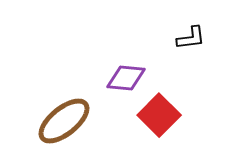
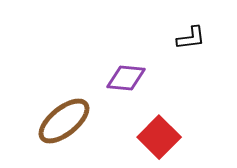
red square: moved 22 px down
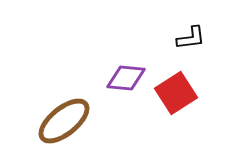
red square: moved 17 px right, 44 px up; rotated 12 degrees clockwise
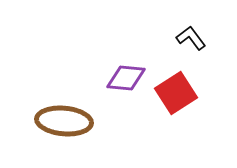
black L-shape: rotated 120 degrees counterclockwise
brown ellipse: rotated 44 degrees clockwise
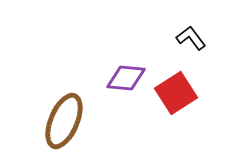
brown ellipse: rotated 72 degrees counterclockwise
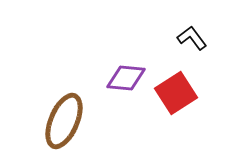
black L-shape: moved 1 px right
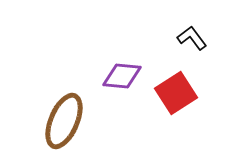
purple diamond: moved 4 px left, 2 px up
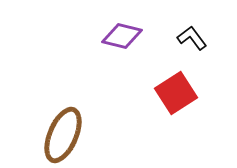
purple diamond: moved 40 px up; rotated 9 degrees clockwise
brown ellipse: moved 1 px left, 14 px down
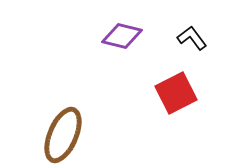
red square: rotated 6 degrees clockwise
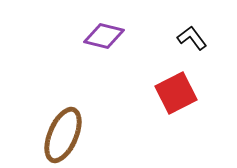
purple diamond: moved 18 px left
